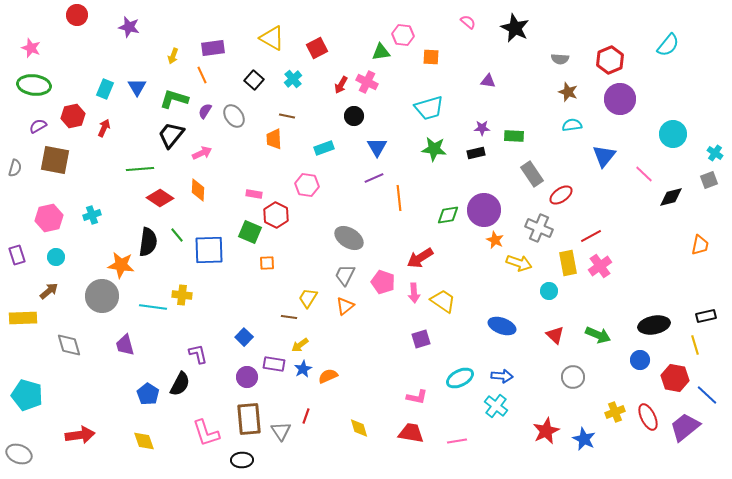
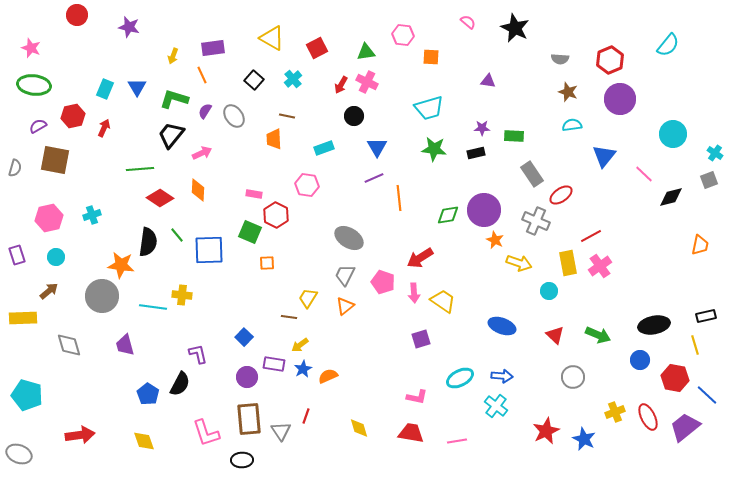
green triangle at (381, 52): moved 15 px left
gray cross at (539, 228): moved 3 px left, 7 px up
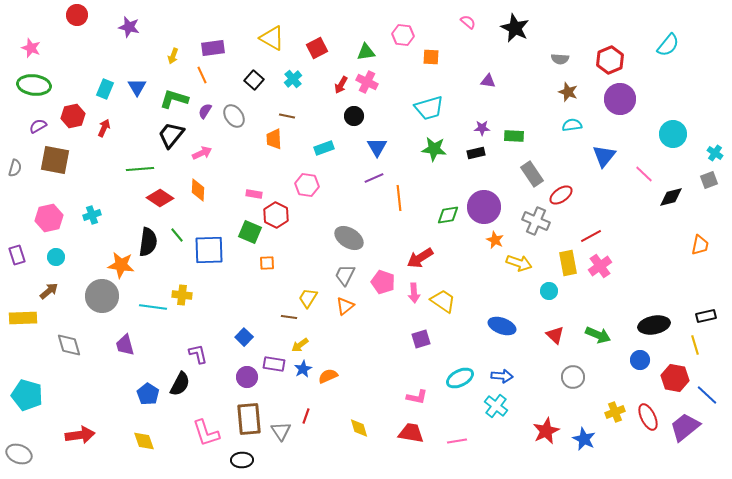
purple circle at (484, 210): moved 3 px up
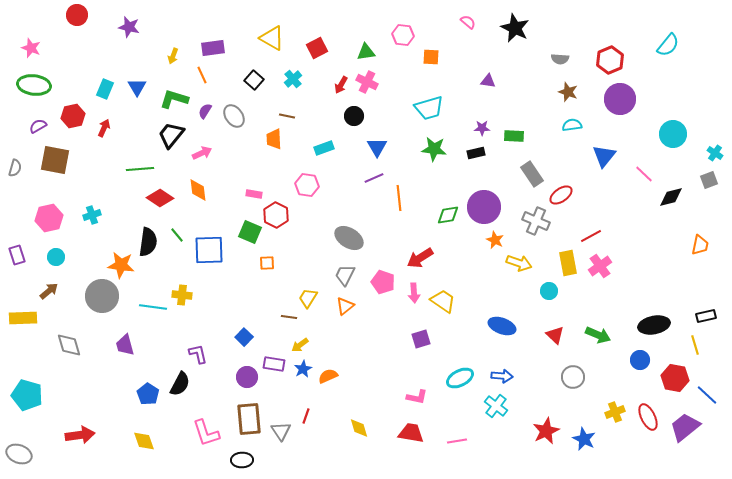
orange diamond at (198, 190): rotated 10 degrees counterclockwise
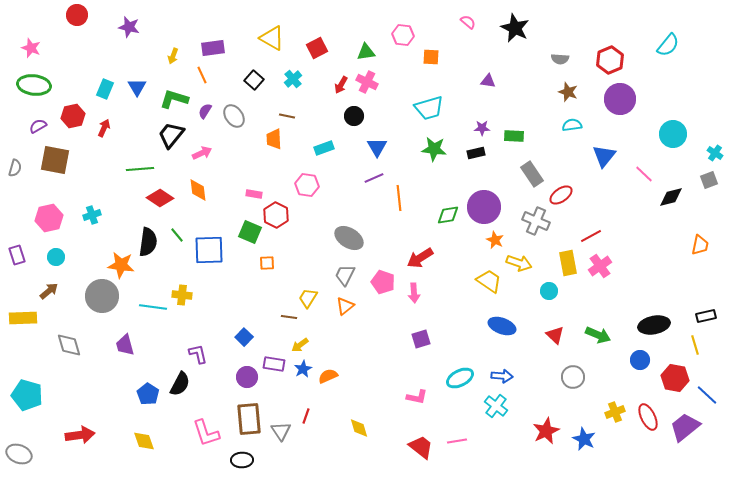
yellow trapezoid at (443, 301): moved 46 px right, 20 px up
red trapezoid at (411, 433): moved 10 px right, 14 px down; rotated 28 degrees clockwise
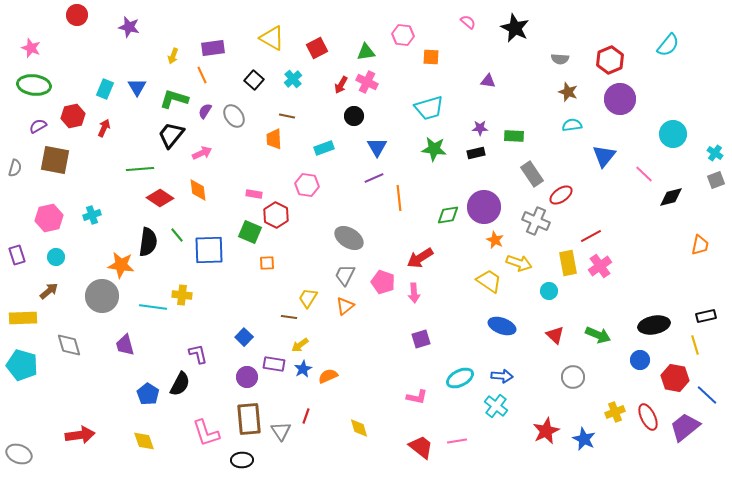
purple star at (482, 128): moved 2 px left
gray square at (709, 180): moved 7 px right
cyan pentagon at (27, 395): moved 5 px left, 30 px up
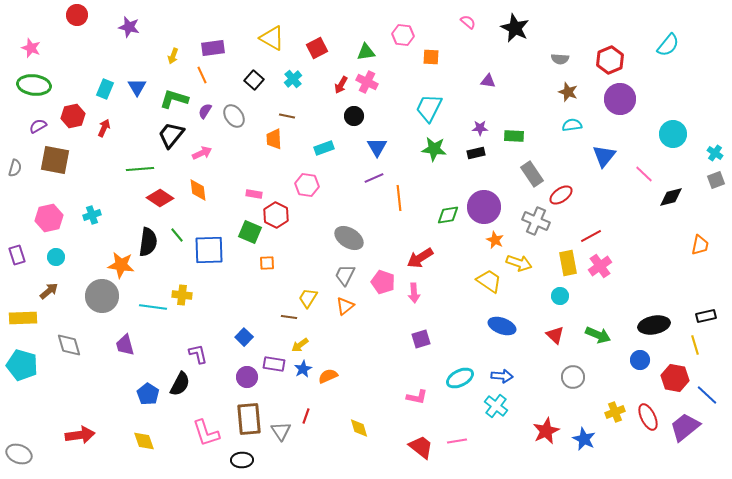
cyan trapezoid at (429, 108): rotated 132 degrees clockwise
cyan circle at (549, 291): moved 11 px right, 5 px down
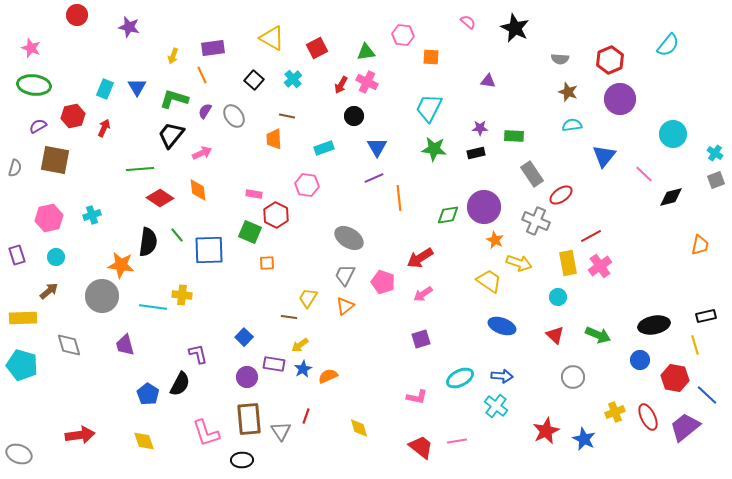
pink arrow at (414, 293): moved 9 px right, 1 px down; rotated 60 degrees clockwise
cyan circle at (560, 296): moved 2 px left, 1 px down
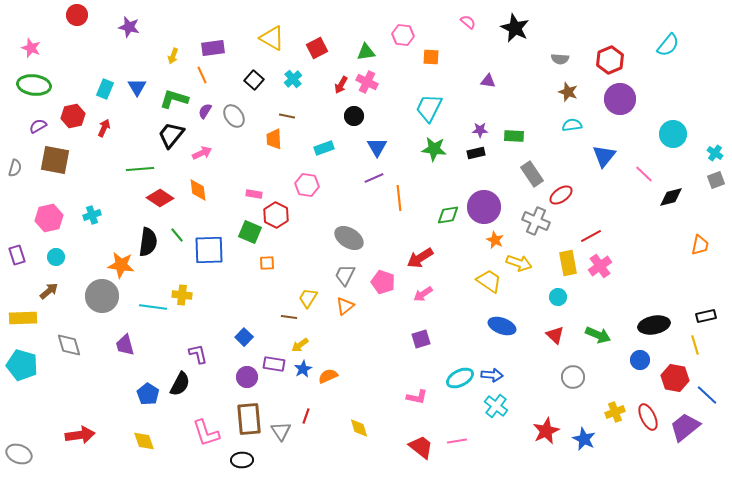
purple star at (480, 128): moved 2 px down
blue arrow at (502, 376): moved 10 px left, 1 px up
